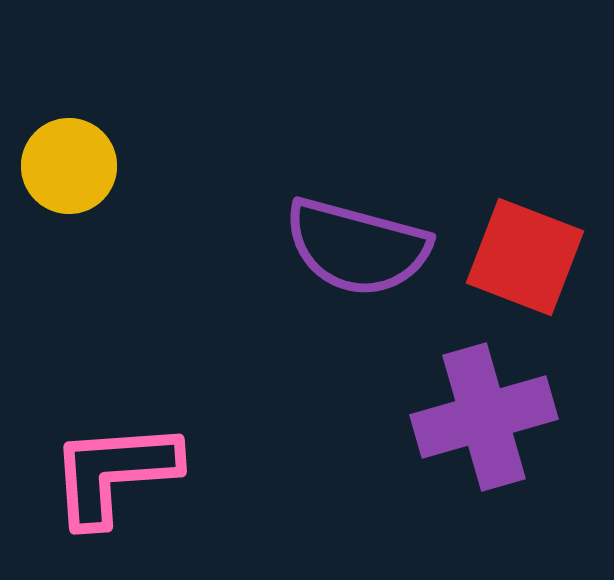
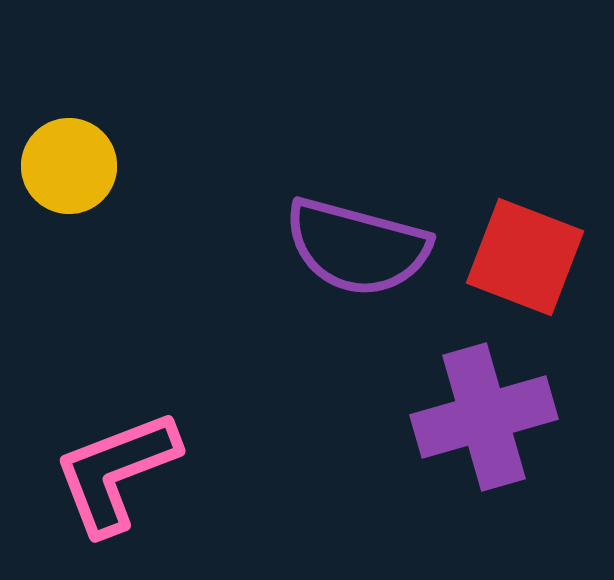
pink L-shape: moved 2 px right, 1 px up; rotated 17 degrees counterclockwise
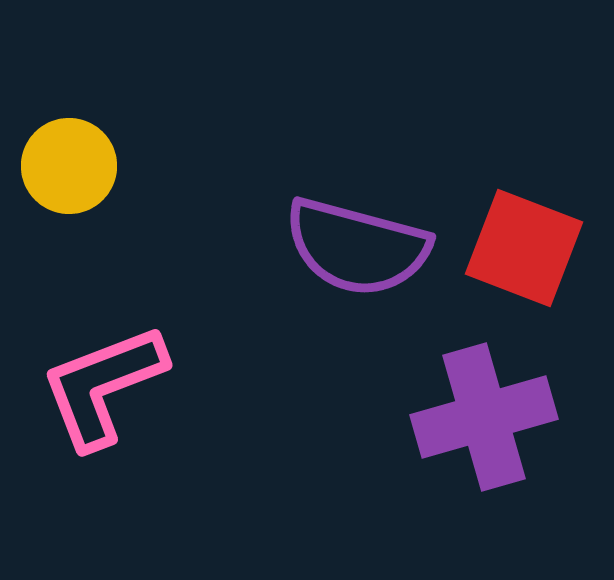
red square: moved 1 px left, 9 px up
pink L-shape: moved 13 px left, 86 px up
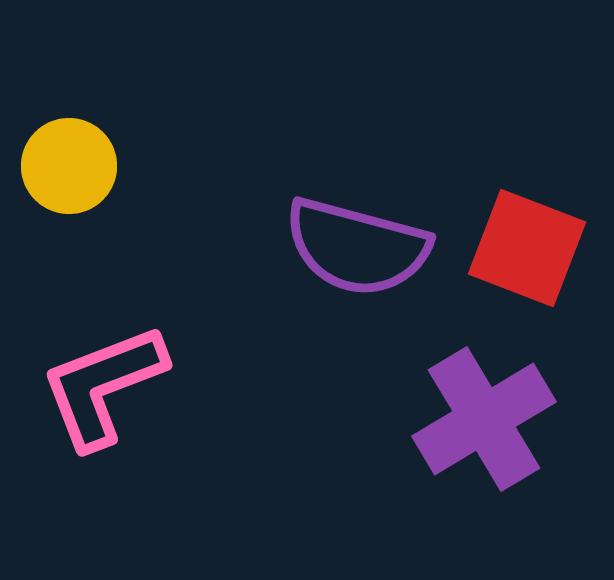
red square: moved 3 px right
purple cross: moved 2 px down; rotated 15 degrees counterclockwise
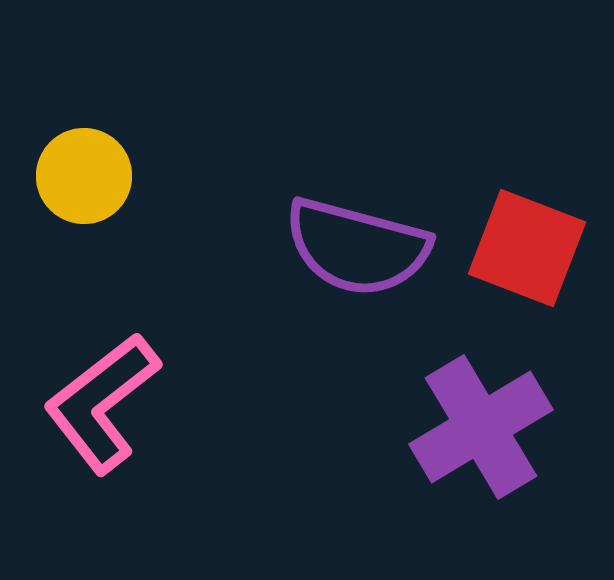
yellow circle: moved 15 px right, 10 px down
pink L-shape: moved 1 px left, 17 px down; rotated 17 degrees counterclockwise
purple cross: moved 3 px left, 8 px down
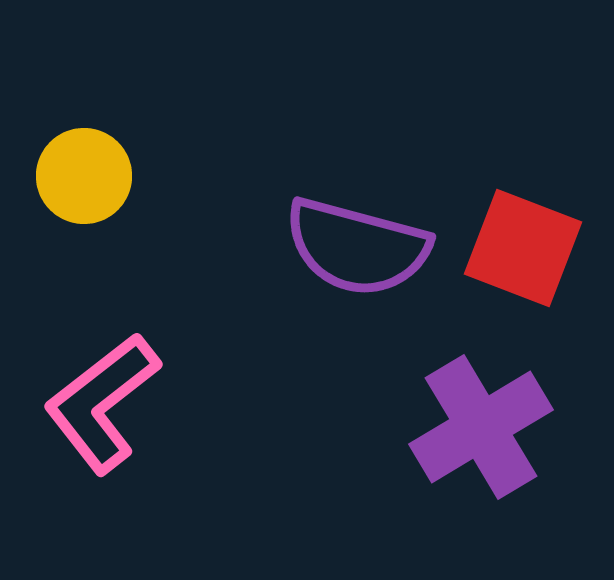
red square: moved 4 px left
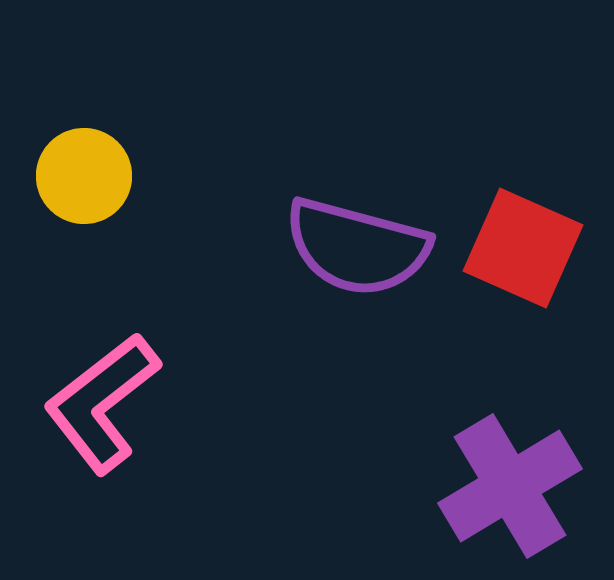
red square: rotated 3 degrees clockwise
purple cross: moved 29 px right, 59 px down
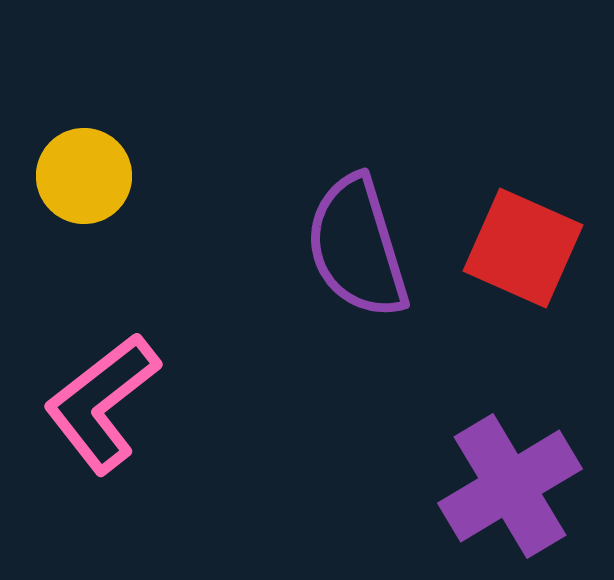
purple semicircle: rotated 58 degrees clockwise
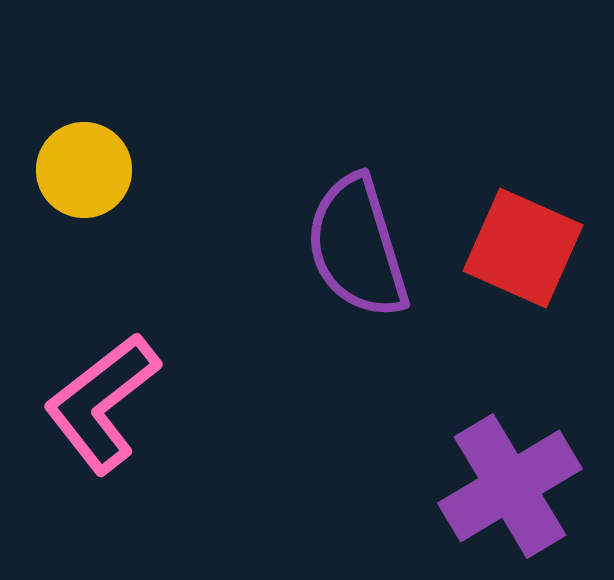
yellow circle: moved 6 px up
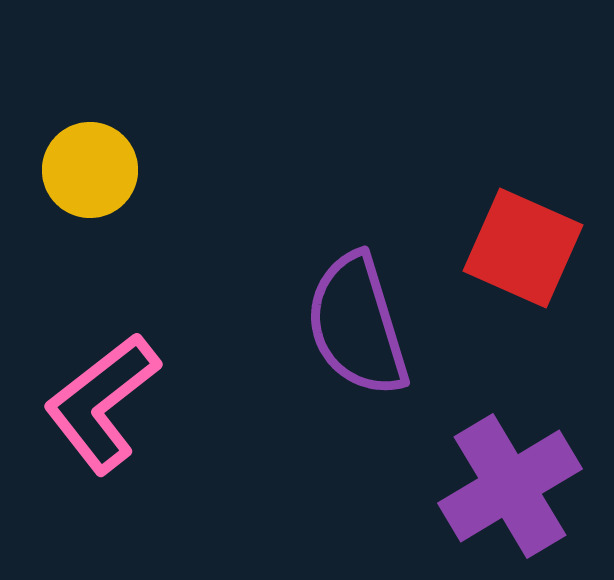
yellow circle: moved 6 px right
purple semicircle: moved 78 px down
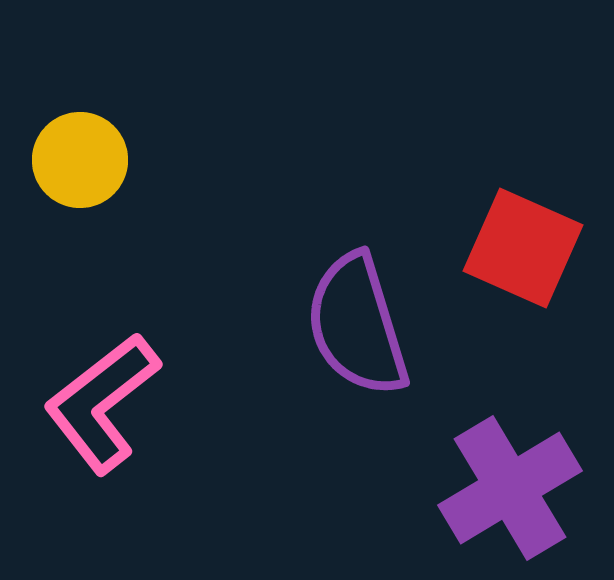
yellow circle: moved 10 px left, 10 px up
purple cross: moved 2 px down
